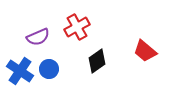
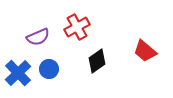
blue cross: moved 2 px left, 2 px down; rotated 12 degrees clockwise
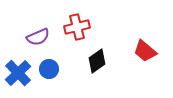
red cross: rotated 15 degrees clockwise
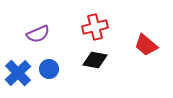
red cross: moved 18 px right
purple semicircle: moved 3 px up
red trapezoid: moved 1 px right, 6 px up
black diamond: moved 2 px left, 1 px up; rotated 45 degrees clockwise
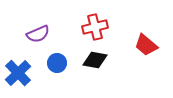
blue circle: moved 8 px right, 6 px up
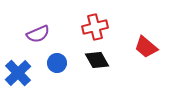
red trapezoid: moved 2 px down
black diamond: moved 2 px right; rotated 50 degrees clockwise
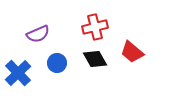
red trapezoid: moved 14 px left, 5 px down
black diamond: moved 2 px left, 1 px up
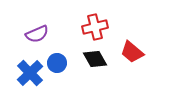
purple semicircle: moved 1 px left
blue cross: moved 12 px right
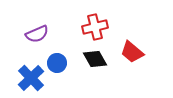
blue cross: moved 1 px right, 5 px down
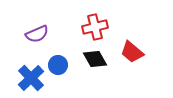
blue circle: moved 1 px right, 2 px down
